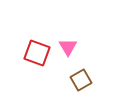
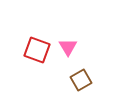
red square: moved 3 px up
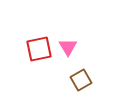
red square: moved 2 px right, 1 px up; rotated 32 degrees counterclockwise
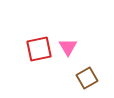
brown square: moved 6 px right, 2 px up
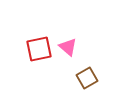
pink triangle: rotated 18 degrees counterclockwise
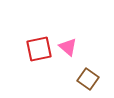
brown square: moved 1 px right, 1 px down; rotated 25 degrees counterclockwise
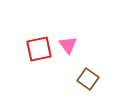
pink triangle: moved 2 px up; rotated 12 degrees clockwise
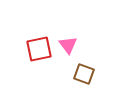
brown square: moved 4 px left, 5 px up; rotated 15 degrees counterclockwise
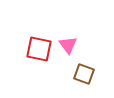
red square: rotated 24 degrees clockwise
